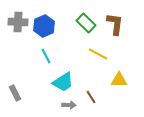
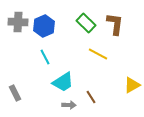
cyan line: moved 1 px left, 1 px down
yellow triangle: moved 13 px right, 5 px down; rotated 30 degrees counterclockwise
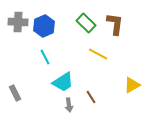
gray arrow: rotated 80 degrees clockwise
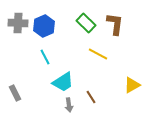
gray cross: moved 1 px down
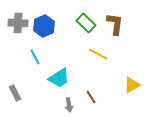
cyan line: moved 10 px left
cyan trapezoid: moved 4 px left, 4 px up
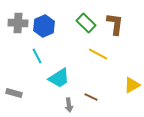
cyan line: moved 2 px right, 1 px up
gray rectangle: moved 1 px left; rotated 49 degrees counterclockwise
brown line: rotated 32 degrees counterclockwise
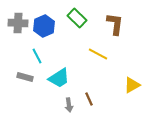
green rectangle: moved 9 px left, 5 px up
gray rectangle: moved 11 px right, 16 px up
brown line: moved 2 px left, 2 px down; rotated 40 degrees clockwise
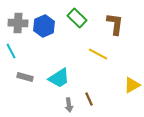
cyan line: moved 26 px left, 5 px up
